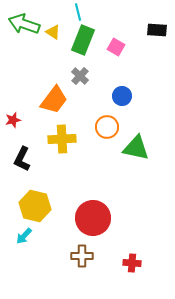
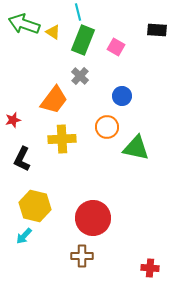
red cross: moved 18 px right, 5 px down
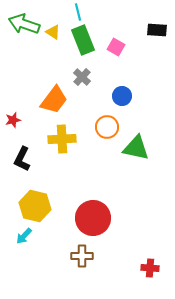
green rectangle: rotated 44 degrees counterclockwise
gray cross: moved 2 px right, 1 px down
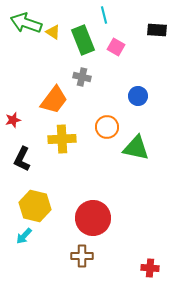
cyan line: moved 26 px right, 3 px down
green arrow: moved 2 px right, 1 px up
gray cross: rotated 30 degrees counterclockwise
blue circle: moved 16 px right
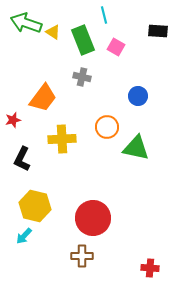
black rectangle: moved 1 px right, 1 px down
orange trapezoid: moved 11 px left, 2 px up
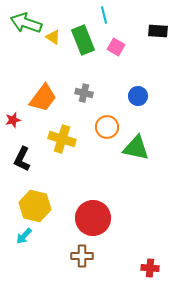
yellow triangle: moved 5 px down
gray cross: moved 2 px right, 16 px down
yellow cross: rotated 20 degrees clockwise
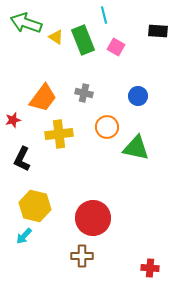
yellow triangle: moved 3 px right
yellow cross: moved 3 px left, 5 px up; rotated 24 degrees counterclockwise
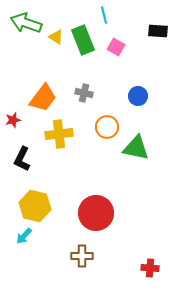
red circle: moved 3 px right, 5 px up
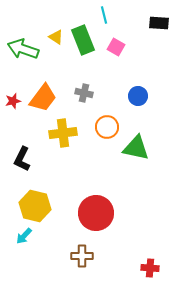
green arrow: moved 3 px left, 26 px down
black rectangle: moved 1 px right, 8 px up
red star: moved 19 px up
yellow cross: moved 4 px right, 1 px up
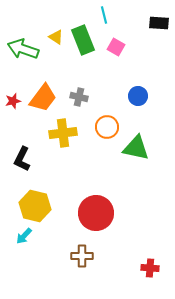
gray cross: moved 5 px left, 4 px down
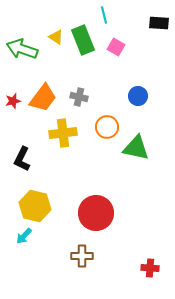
green arrow: moved 1 px left
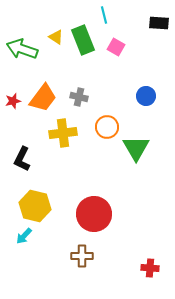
blue circle: moved 8 px right
green triangle: rotated 48 degrees clockwise
red circle: moved 2 px left, 1 px down
